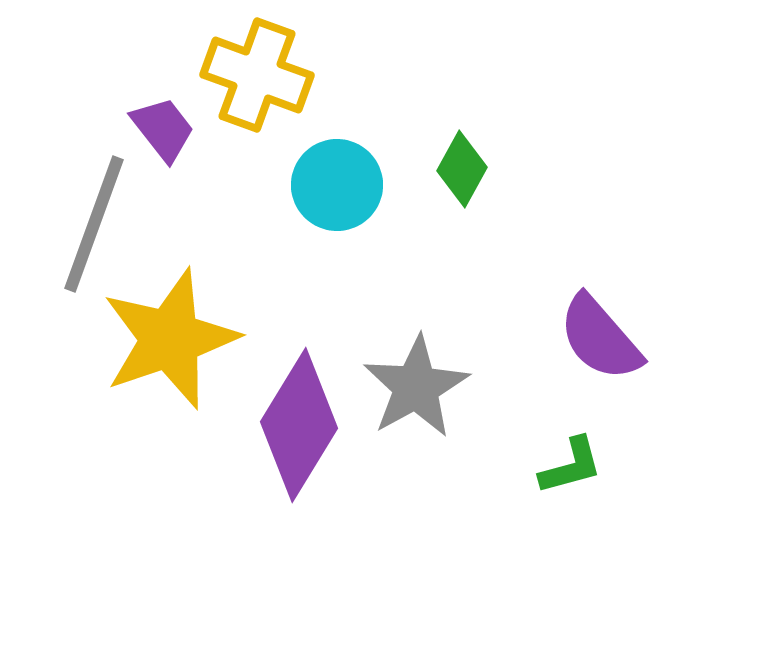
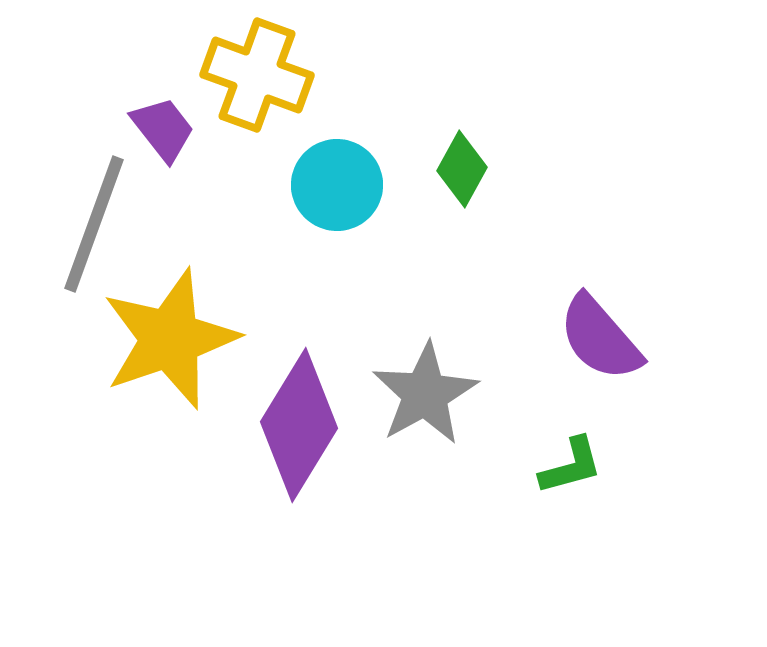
gray star: moved 9 px right, 7 px down
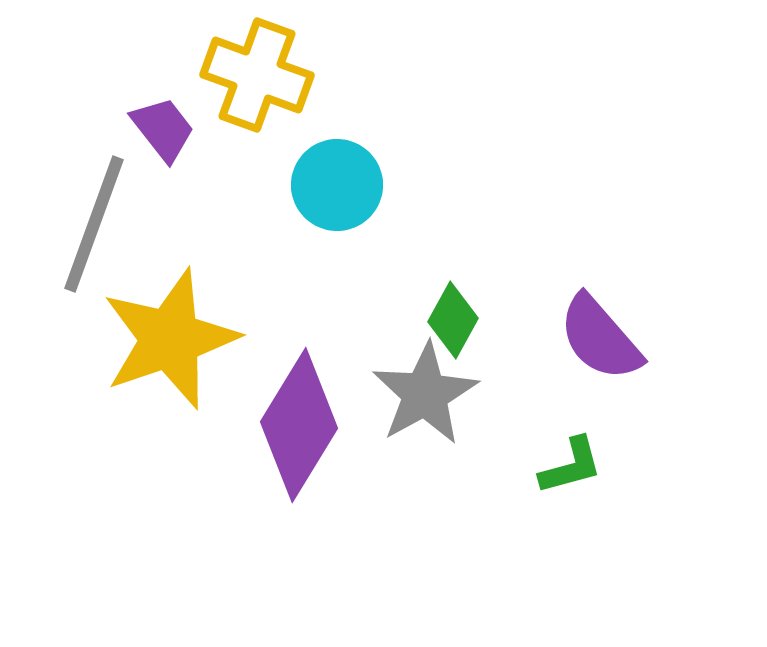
green diamond: moved 9 px left, 151 px down
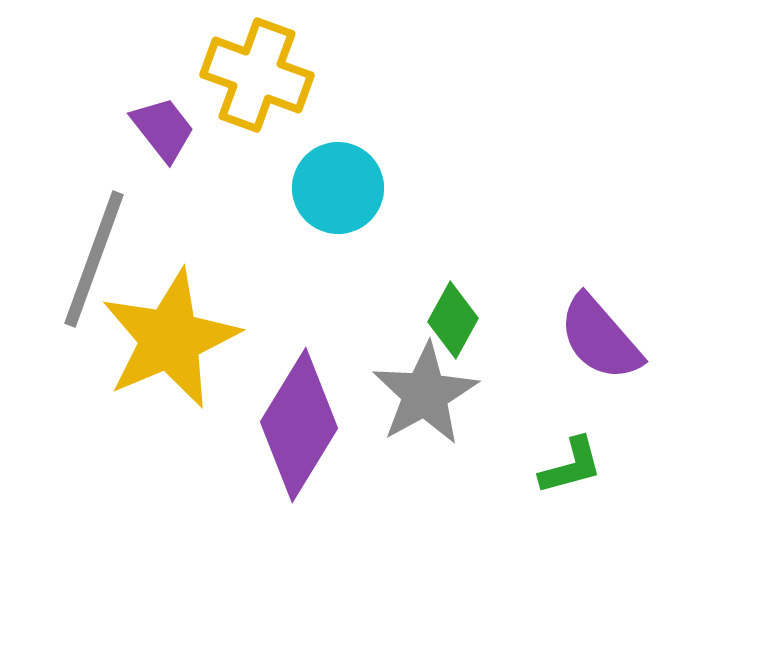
cyan circle: moved 1 px right, 3 px down
gray line: moved 35 px down
yellow star: rotated 4 degrees counterclockwise
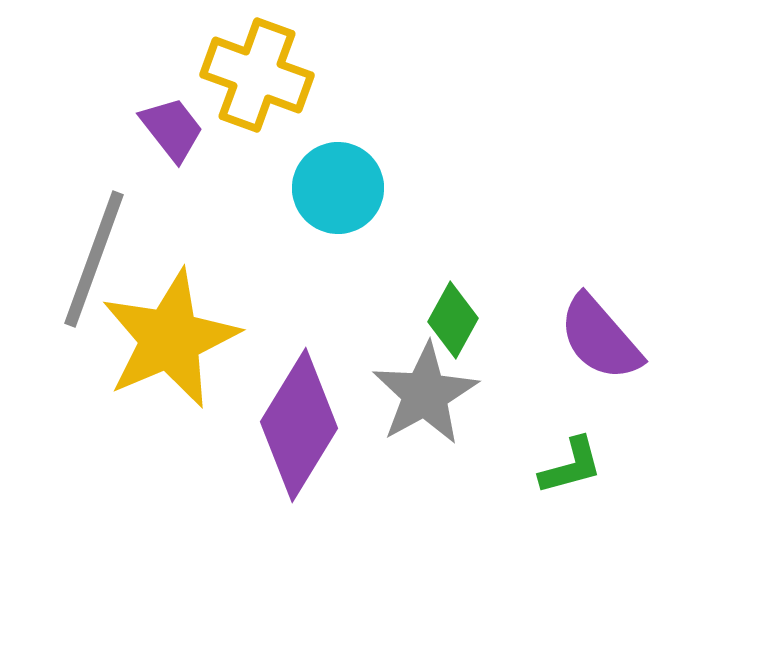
purple trapezoid: moved 9 px right
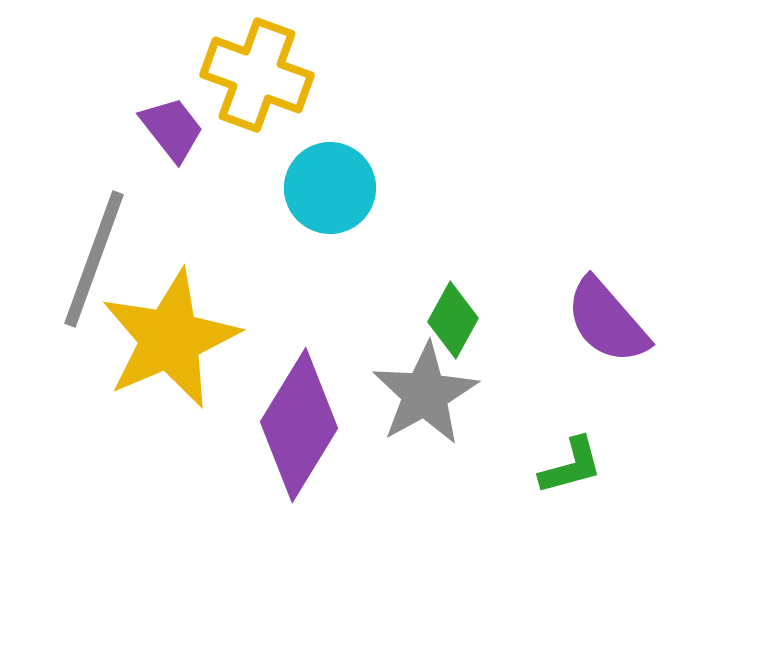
cyan circle: moved 8 px left
purple semicircle: moved 7 px right, 17 px up
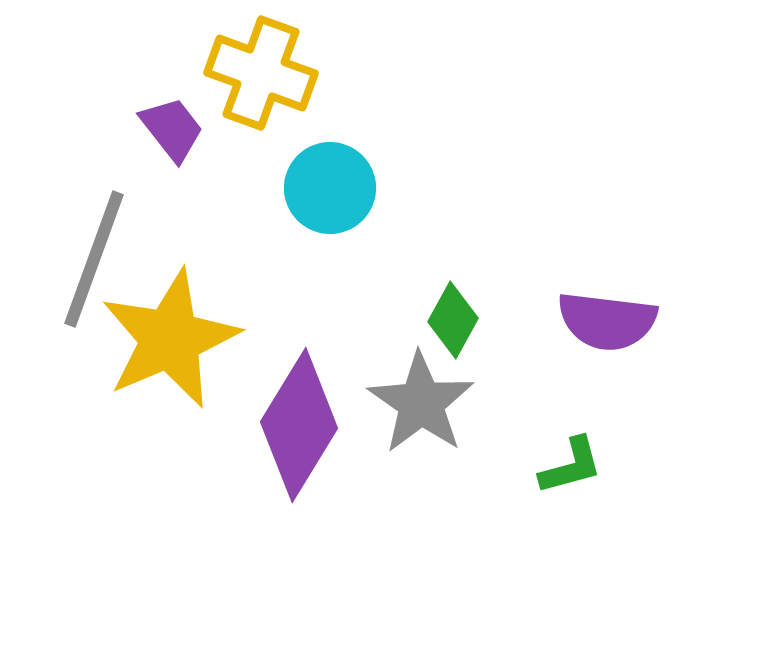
yellow cross: moved 4 px right, 2 px up
purple semicircle: rotated 42 degrees counterclockwise
gray star: moved 4 px left, 9 px down; rotated 8 degrees counterclockwise
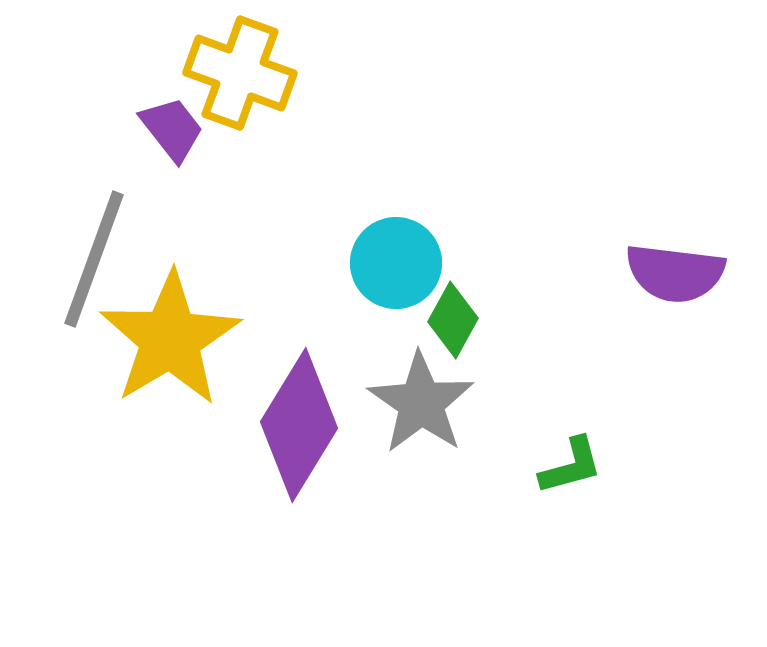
yellow cross: moved 21 px left
cyan circle: moved 66 px right, 75 px down
purple semicircle: moved 68 px right, 48 px up
yellow star: rotated 8 degrees counterclockwise
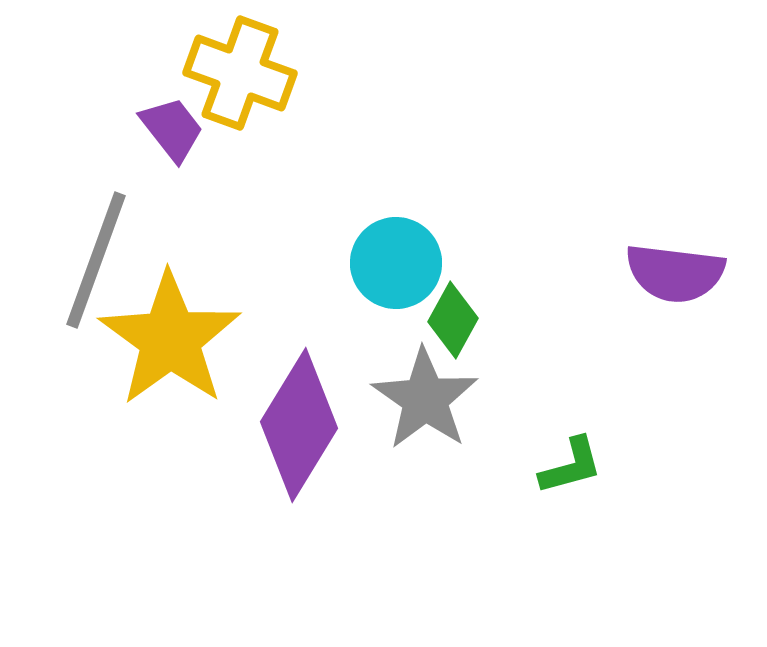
gray line: moved 2 px right, 1 px down
yellow star: rotated 5 degrees counterclockwise
gray star: moved 4 px right, 4 px up
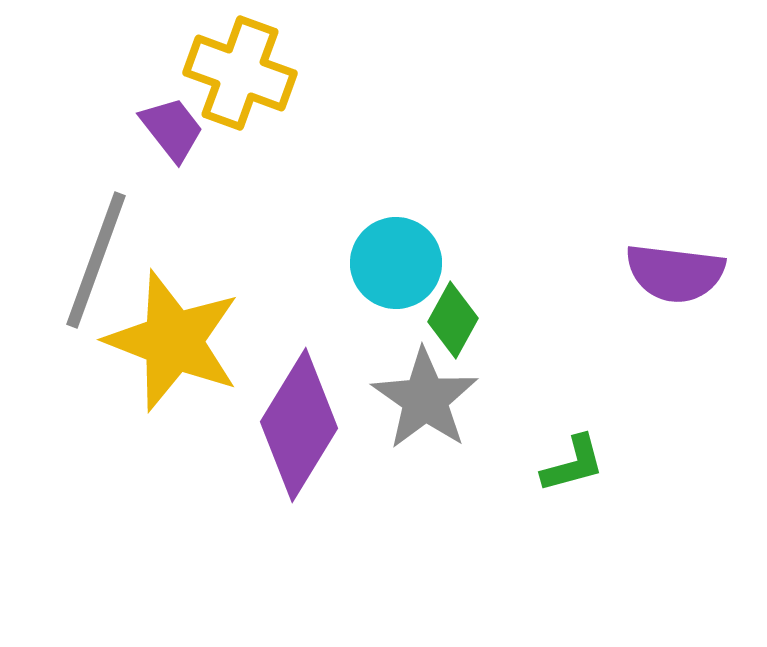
yellow star: moved 3 px right, 2 px down; rotated 15 degrees counterclockwise
green L-shape: moved 2 px right, 2 px up
